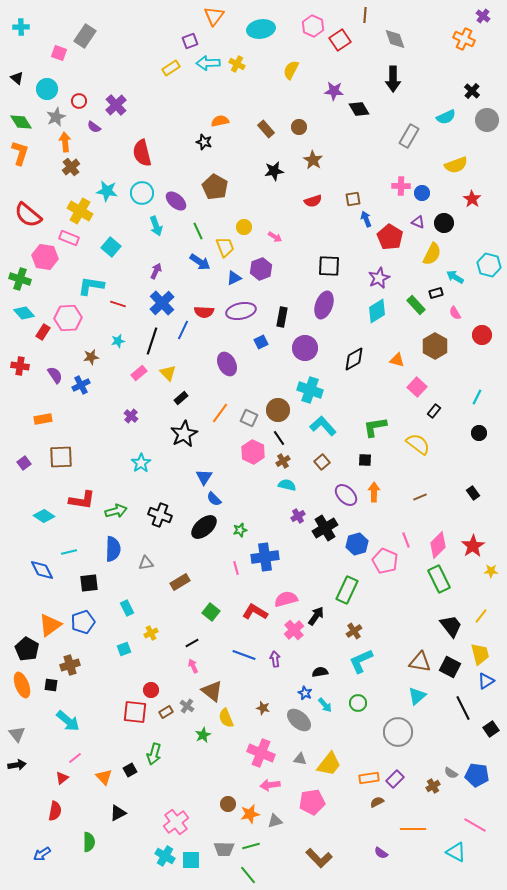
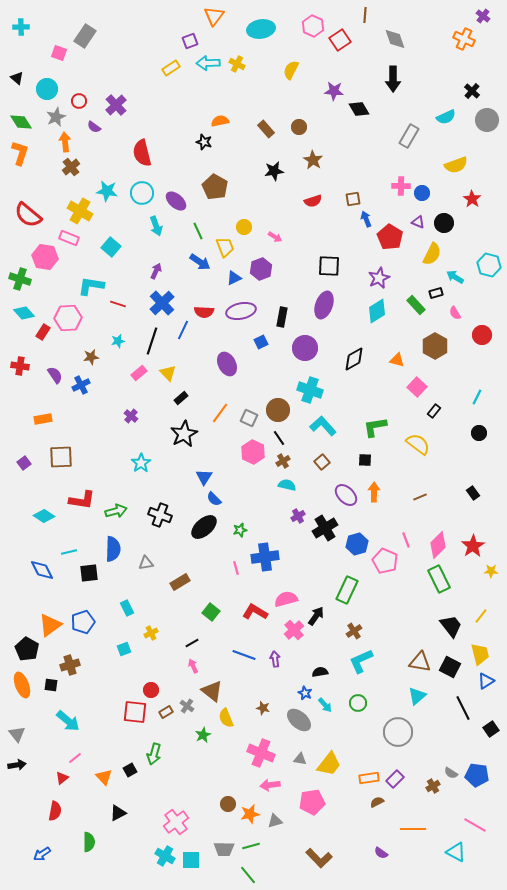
black square at (89, 583): moved 10 px up
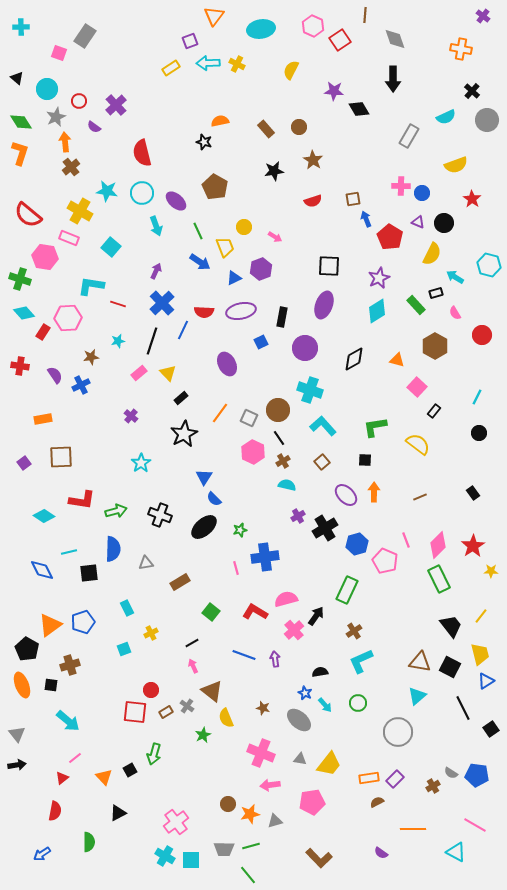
orange cross at (464, 39): moved 3 px left, 10 px down; rotated 15 degrees counterclockwise
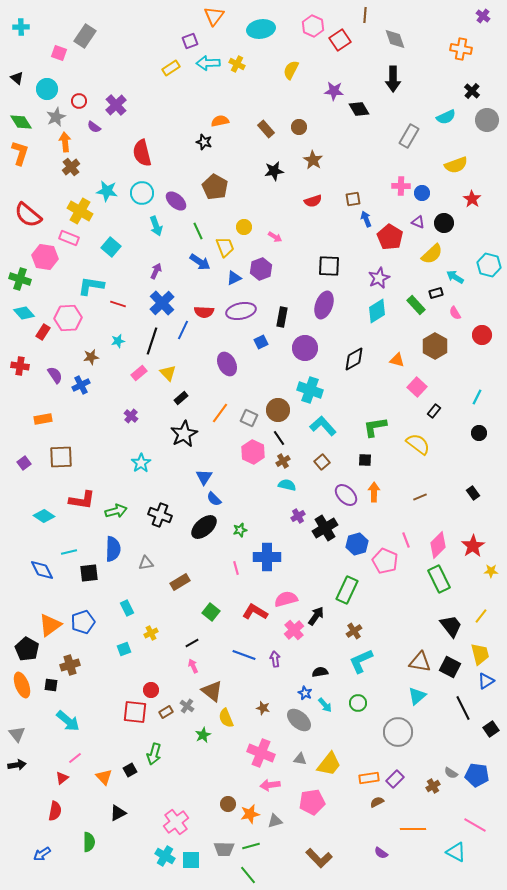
yellow semicircle at (432, 254): rotated 20 degrees clockwise
blue cross at (265, 557): moved 2 px right; rotated 8 degrees clockwise
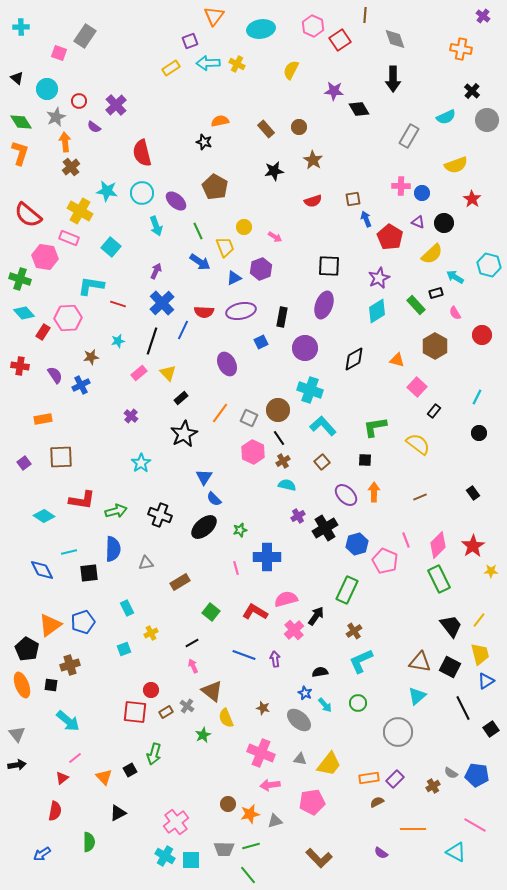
yellow line at (481, 616): moved 2 px left, 4 px down
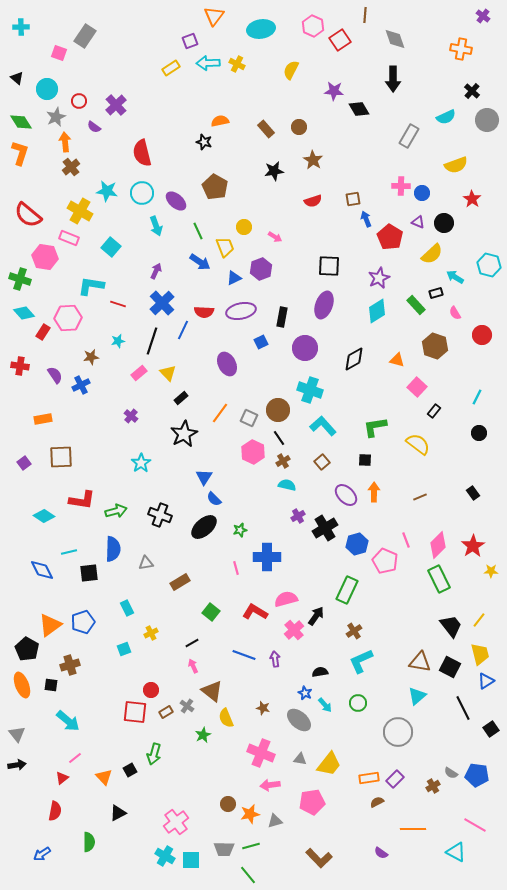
brown hexagon at (435, 346): rotated 10 degrees counterclockwise
